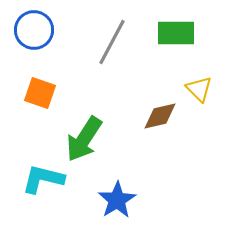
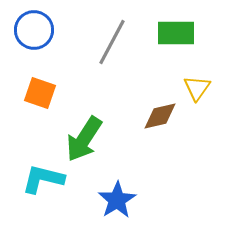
yellow triangle: moved 2 px left, 1 px up; rotated 20 degrees clockwise
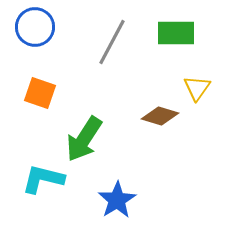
blue circle: moved 1 px right, 3 px up
brown diamond: rotated 30 degrees clockwise
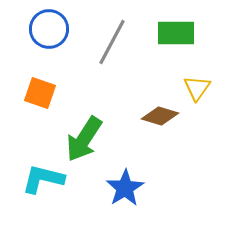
blue circle: moved 14 px right, 2 px down
blue star: moved 8 px right, 12 px up
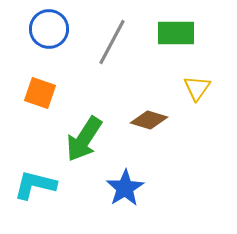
brown diamond: moved 11 px left, 4 px down
cyan L-shape: moved 8 px left, 6 px down
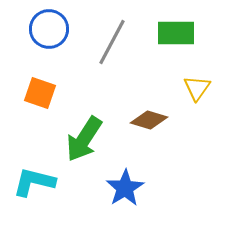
cyan L-shape: moved 1 px left, 3 px up
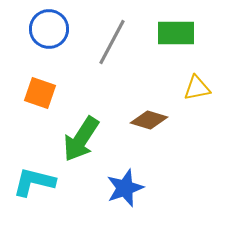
yellow triangle: rotated 44 degrees clockwise
green arrow: moved 3 px left
blue star: rotated 12 degrees clockwise
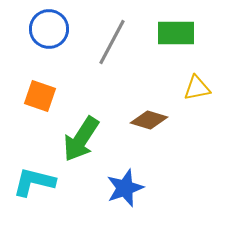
orange square: moved 3 px down
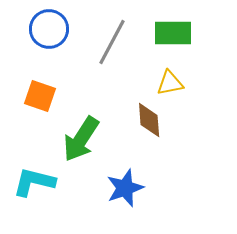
green rectangle: moved 3 px left
yellow triangle: moved 27 px left, 5 px up
brown diamond: rotated 69 degrees clockwise
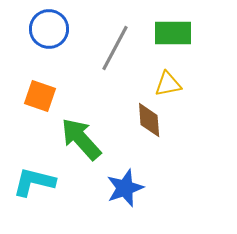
gray line: moved 3 px right, 6 px down
yellow triangle: moved 2 px left, 1 px down
green arrow: rotated 105 degrees clockwise
